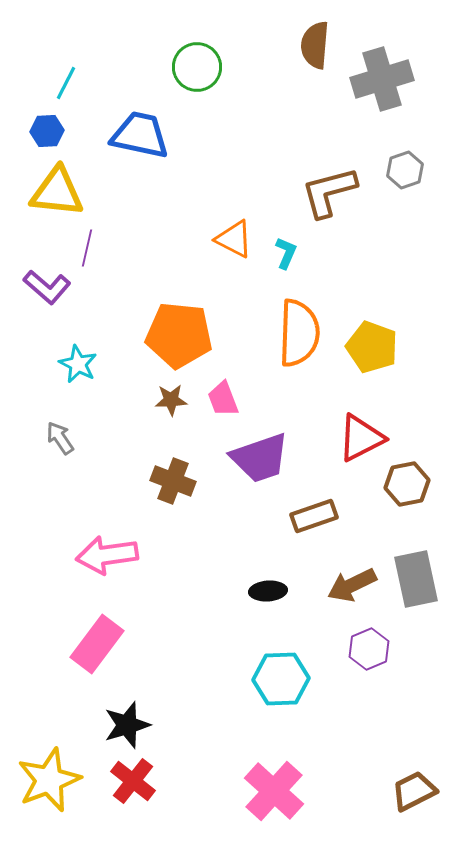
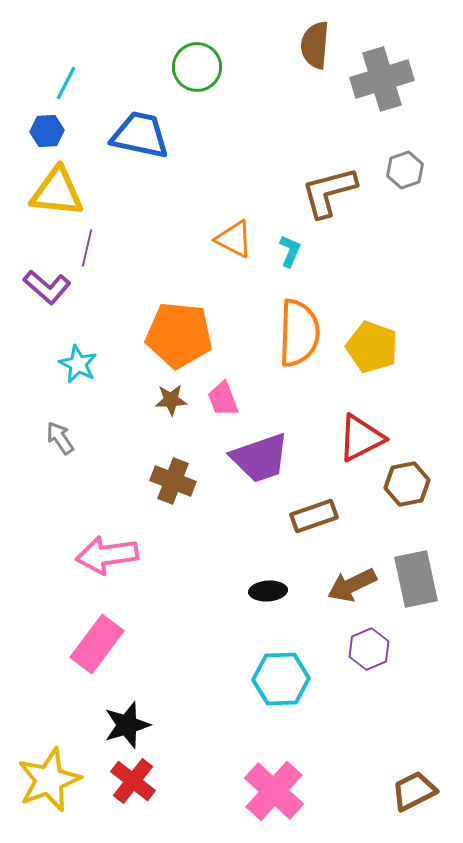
cyan L-shape: moved 4 px right, 2 px up
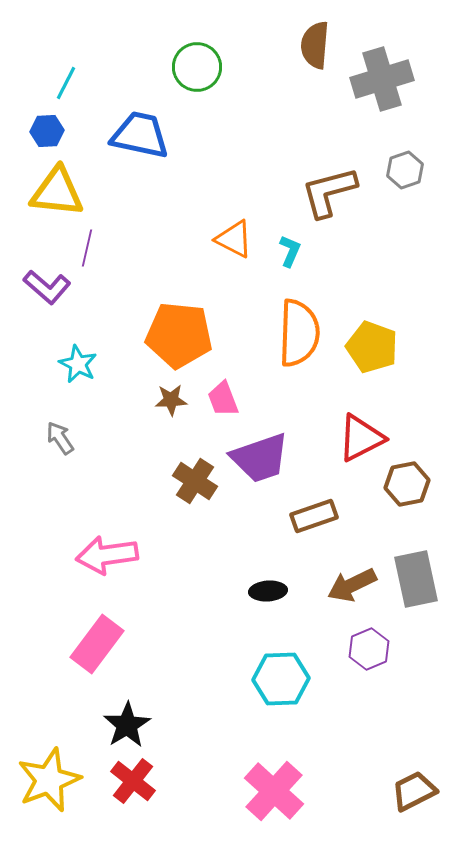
brown cross: moved 22 px right; rotated 12 degrees clockwise
black star: rotated 15 degrees counterclockwise
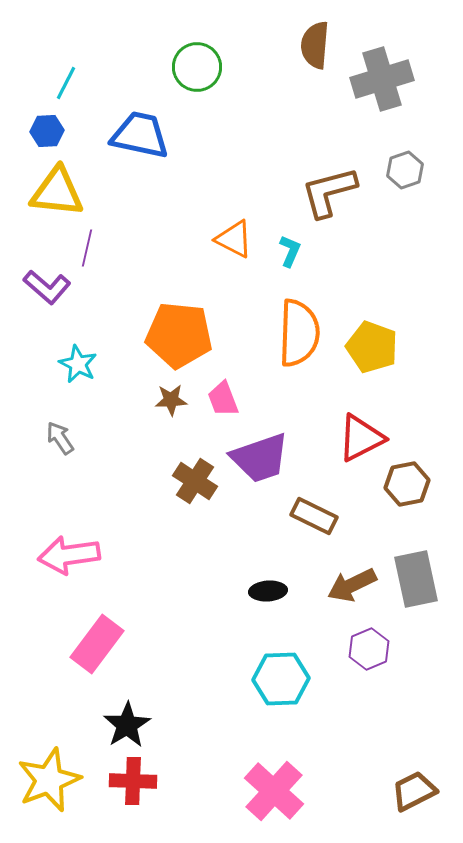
brown rectangle: rotated 45 degrees clockwise
pink arrow: moved 38 px left
red cross: rotated 36 degrees counterclockwise
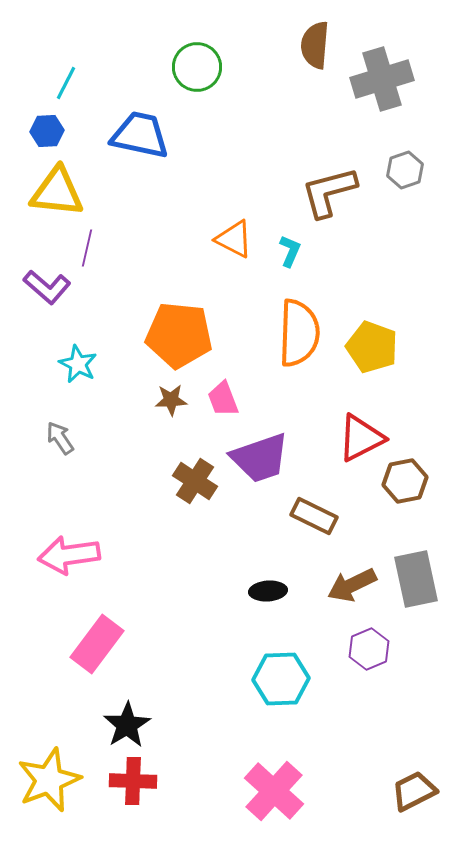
brown hexagon: moved 2 px left, 3 px up
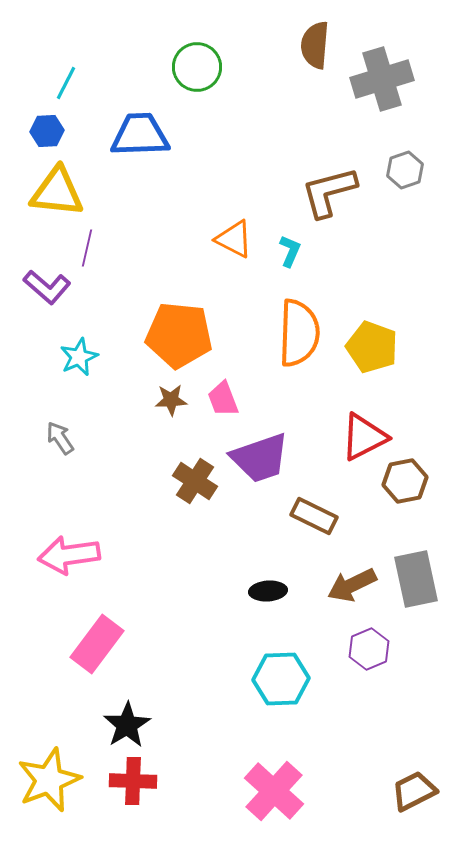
blue trapezoid: rotated 14 degrees counterclockwise
cyan star: moved 1 px right, 7 px up; rotated 21 degrees clockwise
red triangle: moved 3 px right, 1 px up
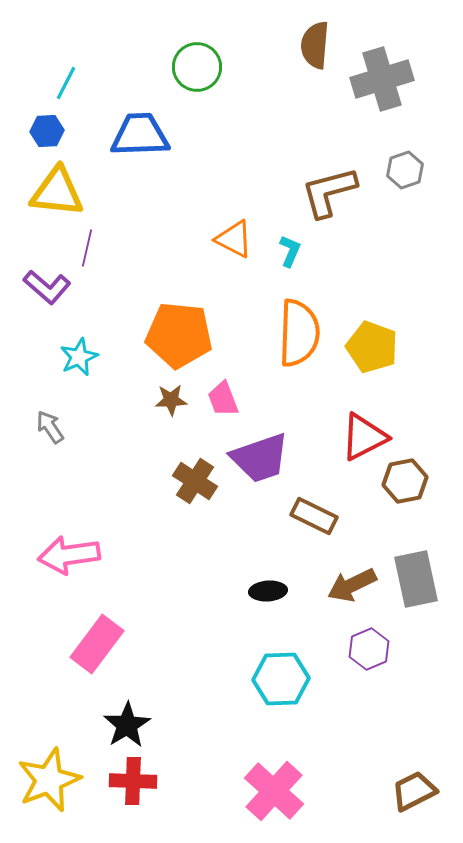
gray arrow: moved 10 px left, 11 px up
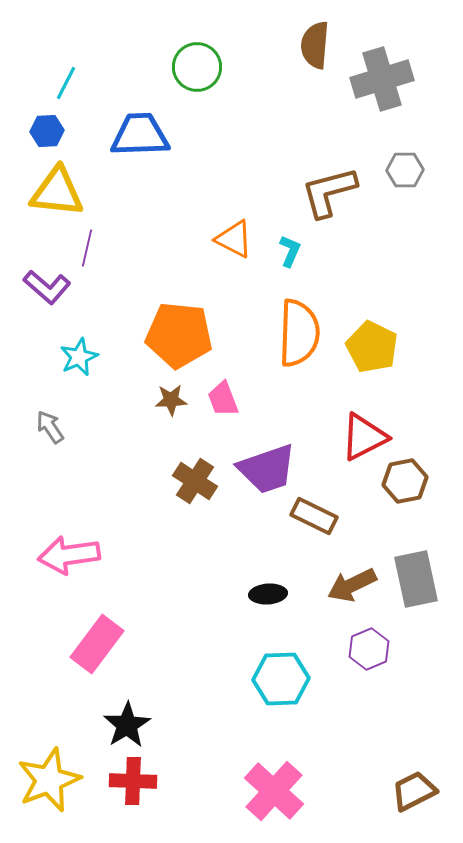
gray hexagon: rotated 18 degrees clockwise
yellow pentagon: rotated 6 degrees clockwise
purple trapezoid: moved 7 px right, 11 px down
black ellipse: moved 3 px down
